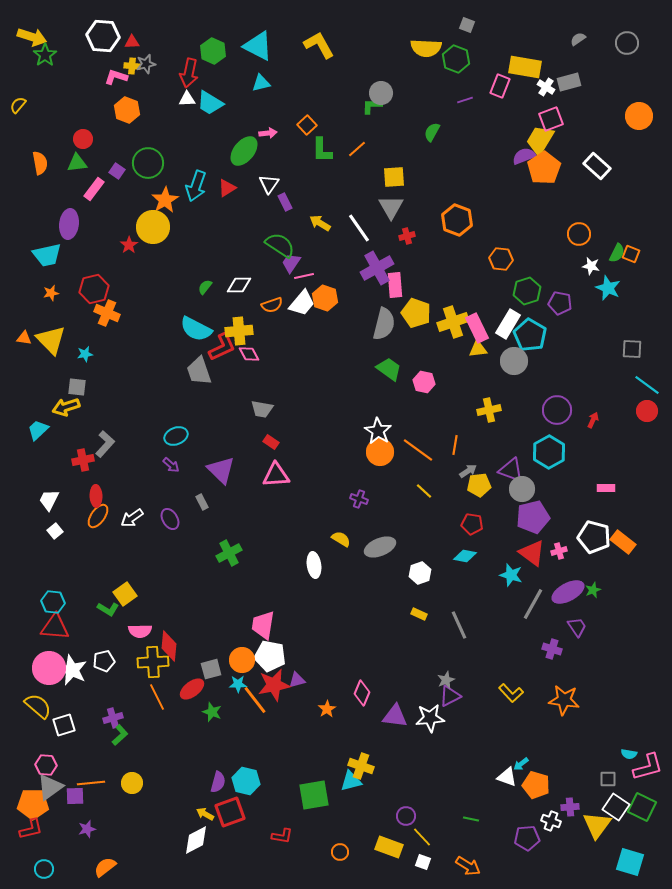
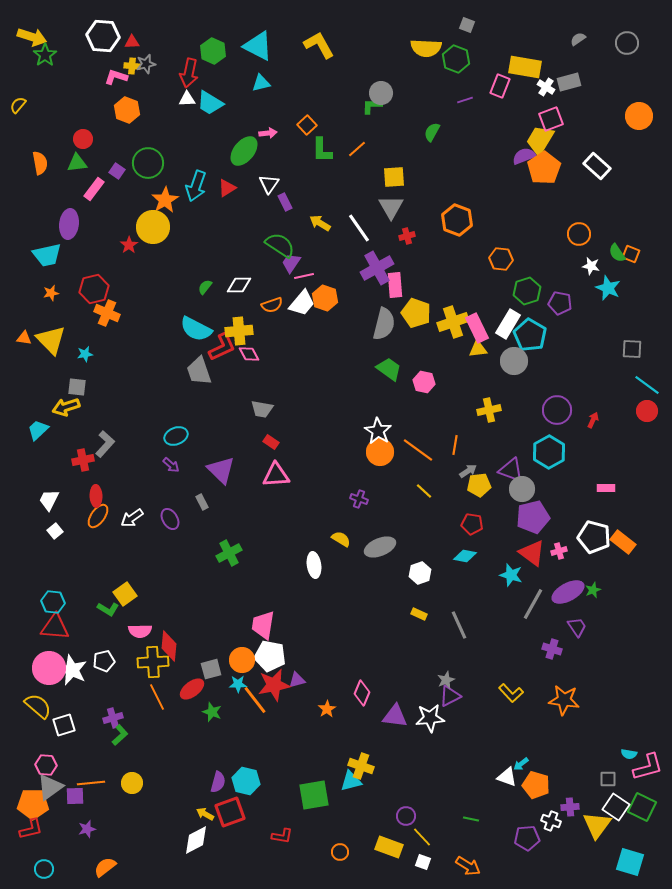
green semicircle at (617, 253): rotated 120 degrees clockwise
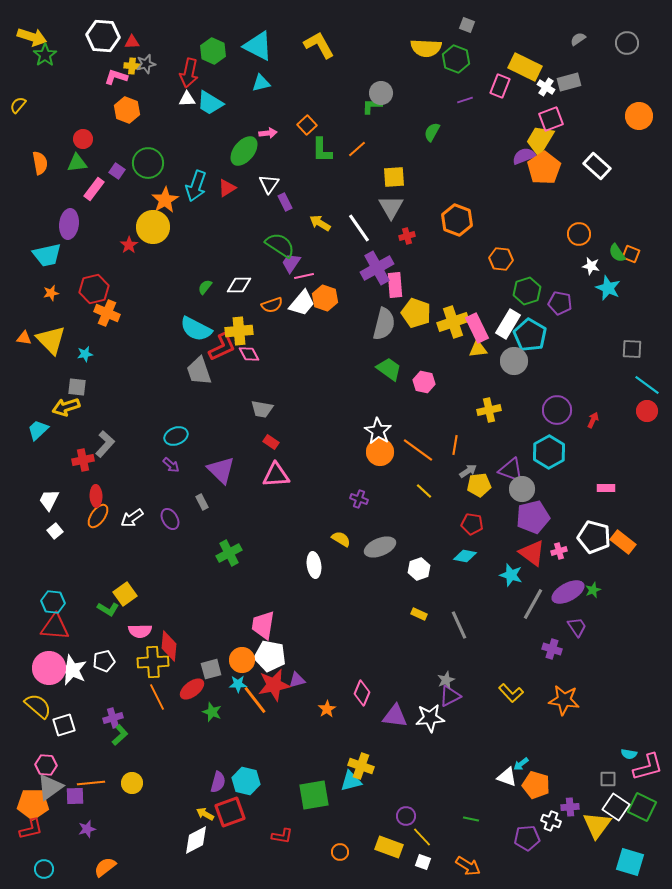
yellow rectangle at (525, 67): rotated 16 degrees clockwise
white hexagon at (420, 573): moved 1 px left, 4 px up
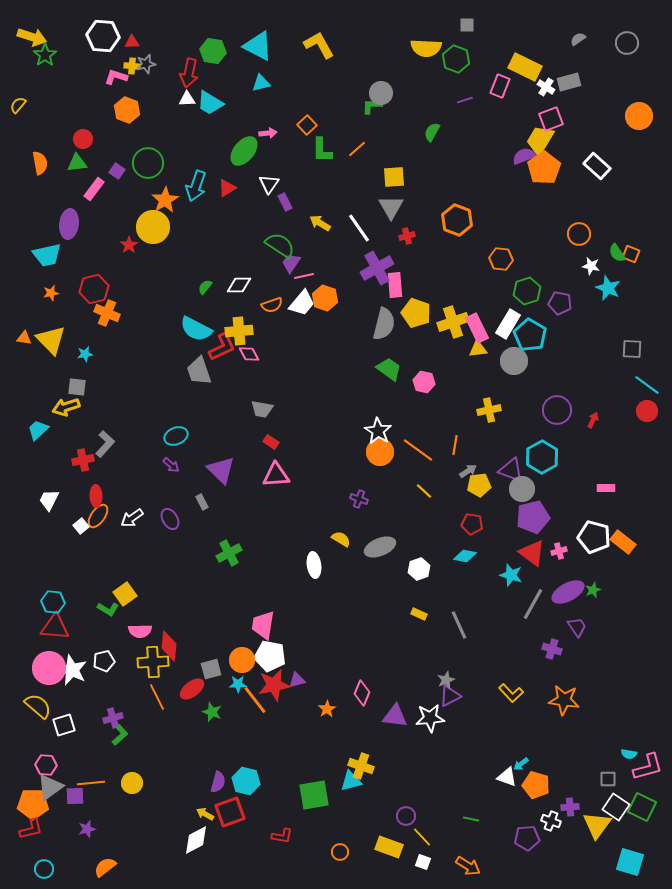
gray square at (467, 25): rotated 21 degrees counterclockwise
green hexagon at (213, 51): rotated 15 degrees counterclockwise
cyan hexagon at (549, 452): moved 7 px left, 5 px down
white square at (55, 531): moved 26 px right, 5 px up
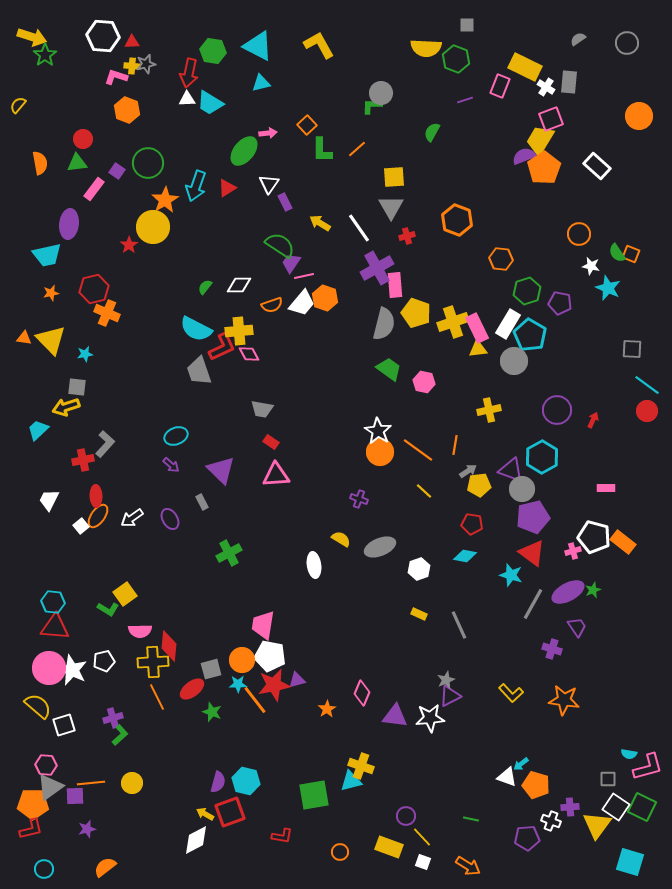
gray rectangle at (569, 82): rotated 70 degrees counterclockwise
pink cross at (559, 551): moved 14 px right
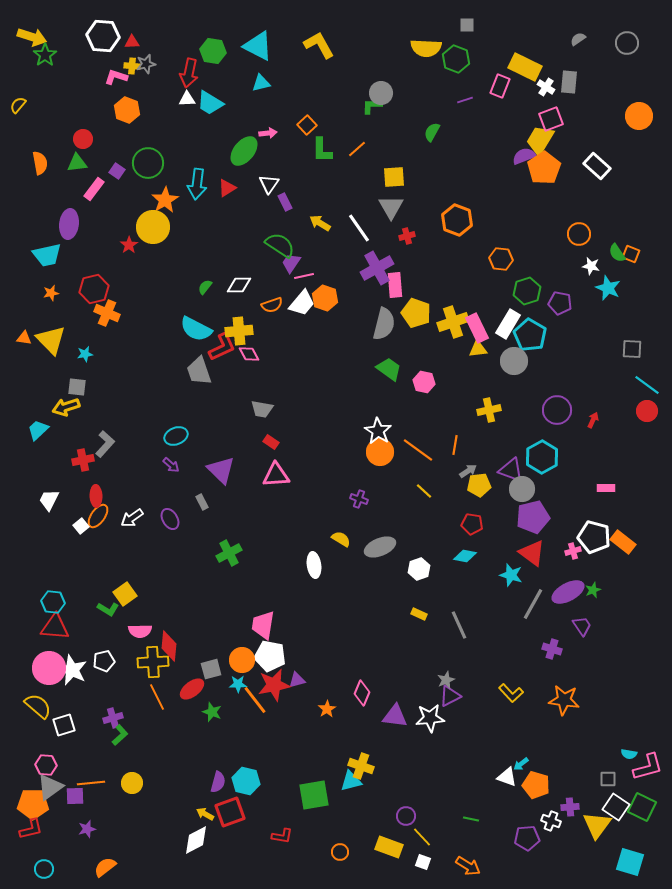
cyan arrow at (196, 186): moved 1 px right, 2 px up; rotated 12 degrees counterclockwise
purple trapezoid at (577, 627): moved 5 px right, 1 px up
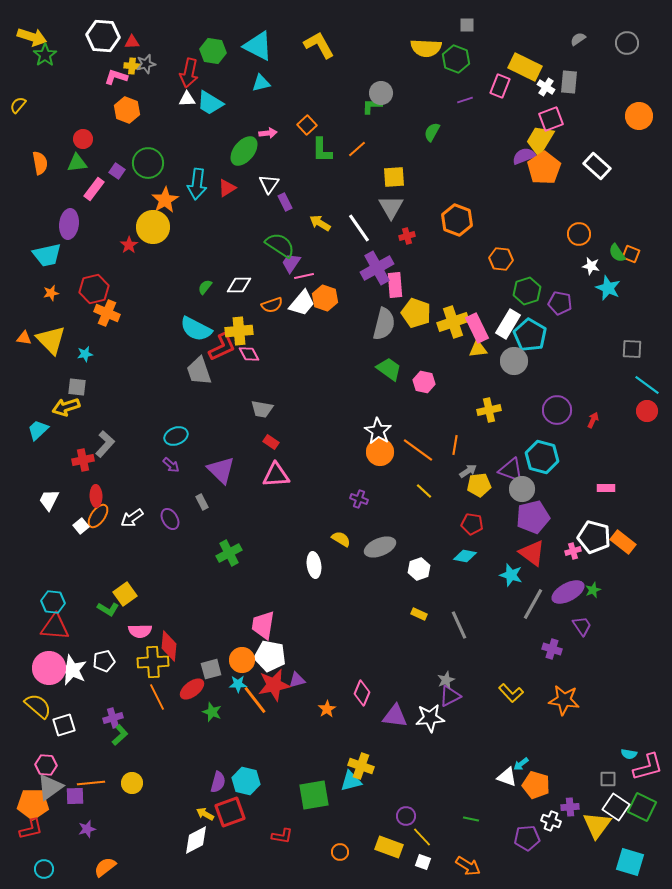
cyan hexagon at (542, 457): rotated 16 degrees counterclockwise
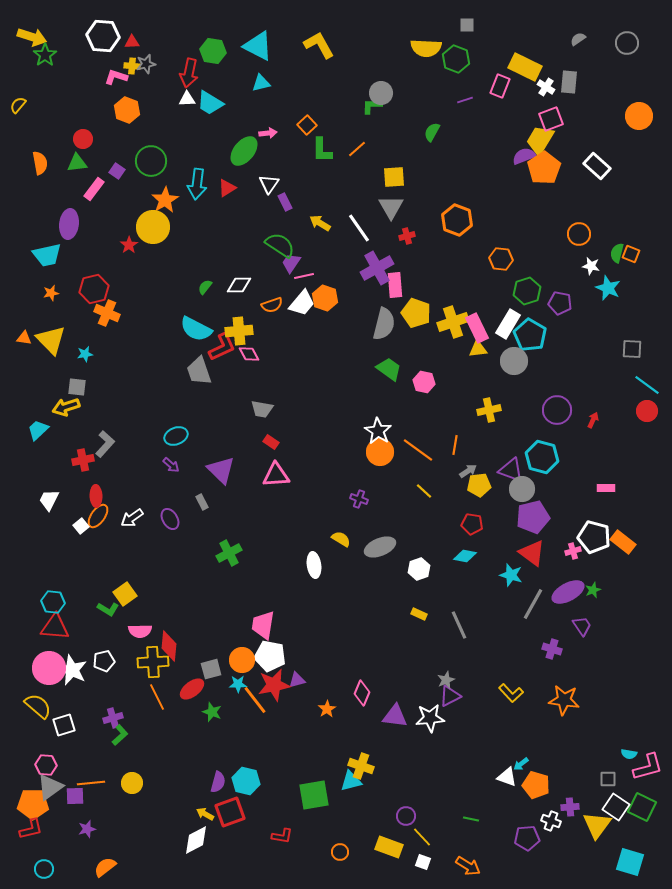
green circle at (148, 163): moved 3 px right, 2 px up
green semicircle at (617, 253): rotated 48 degrees clockwise
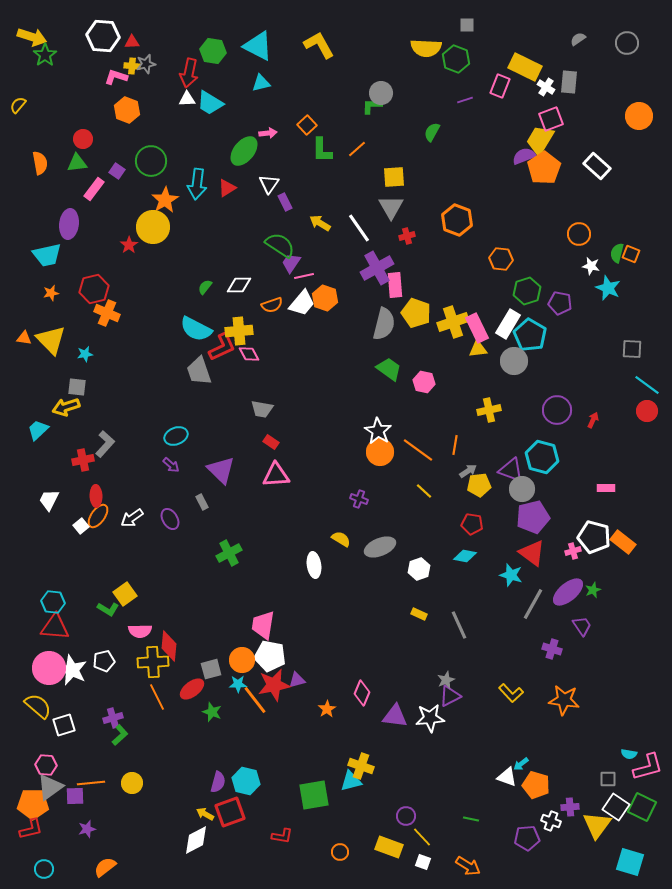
purple ellipse at (568, 592): rotated 12 degrees counterclockwise
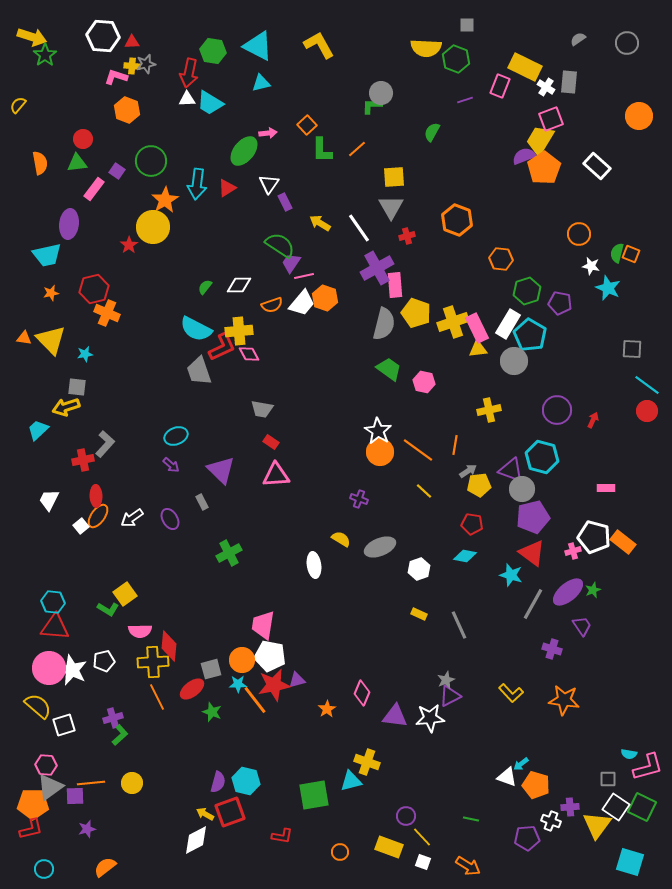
yellow cross at (361, 766): moved 6 px right, 4 px up
